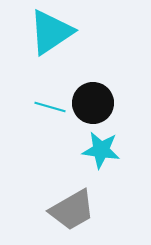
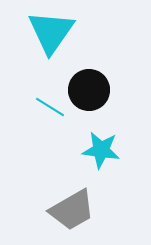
cyan triangle: rotated 21 degrees counterclockwise
black circle: moved 4 px left, 13 px up
cyan line: rotated 16 degrees clockwise
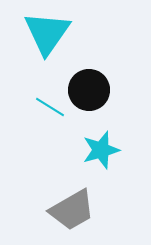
cyan triangle: moved 4 px left, 1 px down
cyan star: rotated 24 degrees counterclockwise
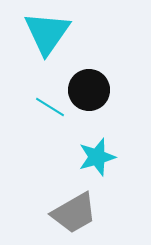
cyan star: moved 4 px left, 7 px down
gray trapezoid: moved 2 px right, 3 px down
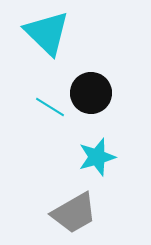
cyan triangle: rotated 21 degrees counterclockwise
black circle: moved 2 px right, 3 px down
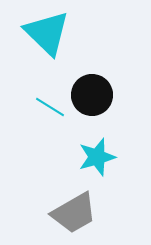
black circle: moved 1 px right, 2 px down
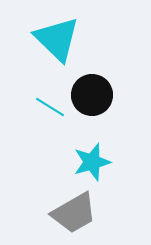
cyan triangle: moved 10 px right, 6 px down
cyan star: moved 5 px left, 5 px down
